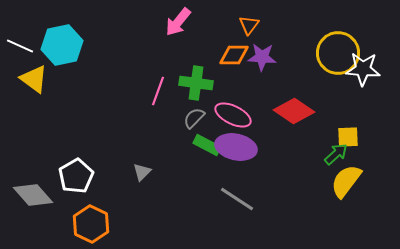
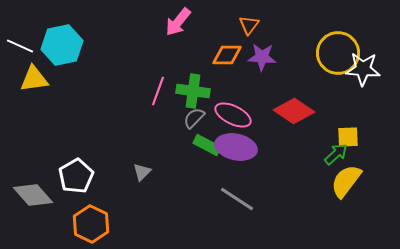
orange diamond: moved 7 px left
yellow triangle: rotated 44 degrees counterclockwise
green cross: moved 3 px left, 8 px down
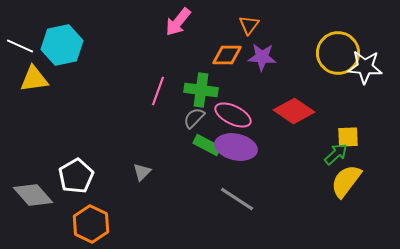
white star: moved 2 px right, 2 px up
green cross: moved 8 px right, 1 px up
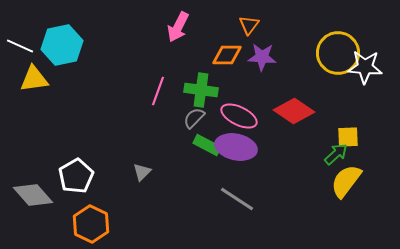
pink arrow: moved 5 px down; rotated 12 degrees counterclockwise
pink ellipse: moved 6 px right, 1 px down
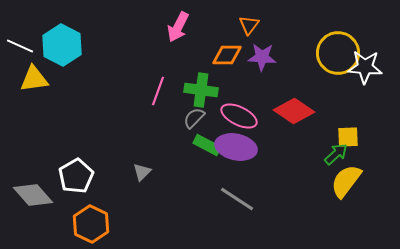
cyan hexagon: rotated 21 degrees counterclockwise
